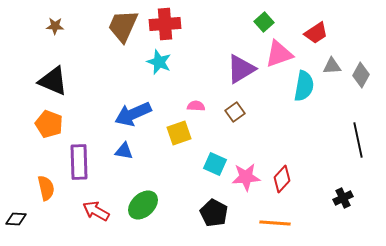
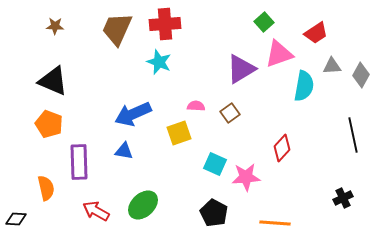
brown trapezoid: moved 6 px left, 3 px down
brown square: moved 5 px left, 1 px down
black line: moved 5 px left, 5 px up
red diamond: moved 31 px up
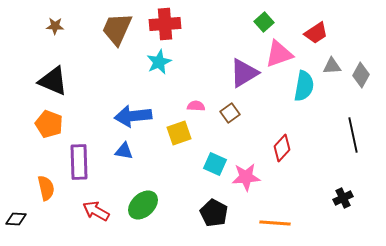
cyan star: rotated 25 degrees clockwise
purple triangle: moved 3 px right, 4 px down
blue arrow: moved 2 px down; rotated 18 degrees clockwise
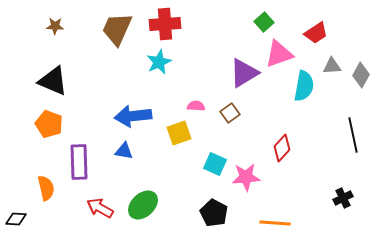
red arrow: moved 4 px right, 3 px up
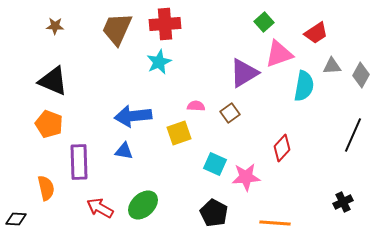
black line: rotated 36 degrees clockwise
black cross: moved 4 px down
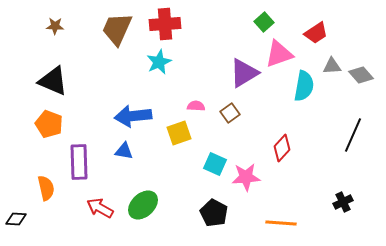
gray diamond: rotated 70 degrees counterclockwise
orange line: moved 6 px right
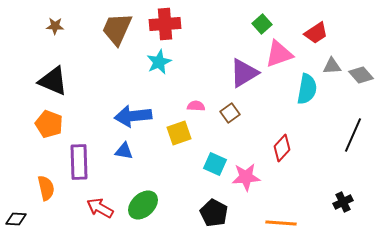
green square: moved 2 px left, 2 px down
cyan semicircle: moved 3 px right, 3 px down
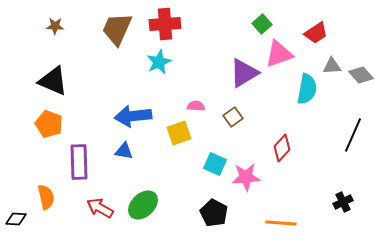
brown square: moved 3 px right, 4 px down
orange semicircle: moved 9 px down
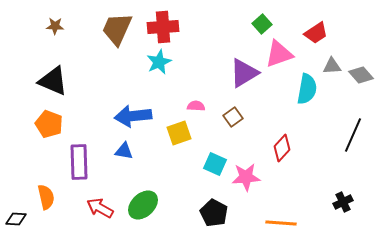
red cross: moved 2 px left, 3 px down
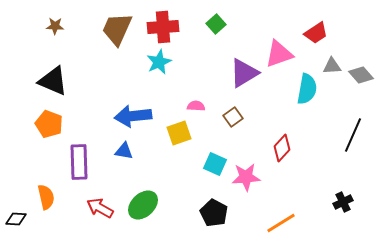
green square: moved 46 px left
orange line: rotated 36 degrees counterclockwise
